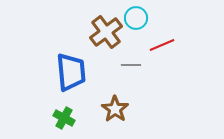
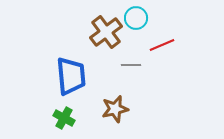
blue trapezoid: moved 4 px down
brown star: rotated 24 degrees clockwise
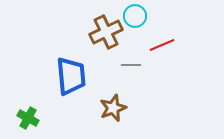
cyan circle: moved 1 px left, 2 px up
brown cross: rotated 12 degrees clockwise
brown star: moved 2 px left, 1 px up; rotated 8 degrees counterclockwise
green cross: moved 36 px left
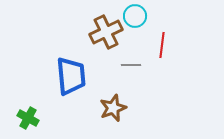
red line: rotated 60 degrees counterclockwise
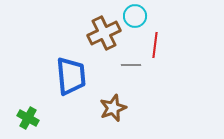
brown cross: moved 2 px left, 1 px down
red line: moved 7 px left
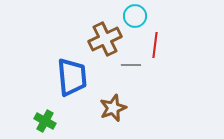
brown cross: moved 1 px right, 6 px down
blue trapezoid: moved 1 px right, 1 px down
green cross: moved 17 px right, 3 px down
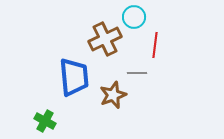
cyan circle: moved 1 px left, 1 px down
gray line: moved 6 px right, 8 px down
blue trapezoid: moved 2 px right
brown star: moved 13 px up
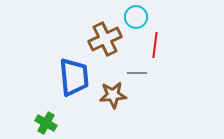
cyan circle: moved 2 px right
brown star: rotated 16 degrees clockwise
green cross: moved 1 px right, 2 px down
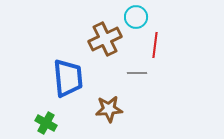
blue trapezoid: moved 6 px left, 1 px down
brown star: moved 4 px left, 14 px down
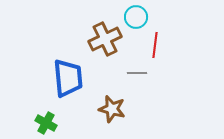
brown star: moved 3 px right; rotated 20 degrees clockwise
